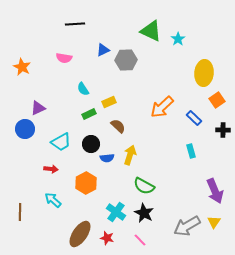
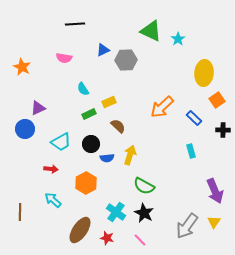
gray arrow: rotated 24 degrees counterclockwise
brown ellipse: moved 4 px up
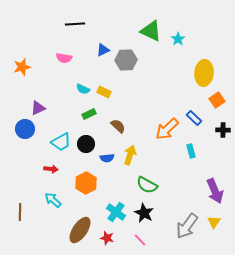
orange star: rotated 30 degrees clockwise
cyan semicircle: rotated 32 degrees counterclockwise
yellow rectangle: moved 5 px left, 10 px up; rotated 48 degrees clockwise
orange arrow: moved 5 px right, 22 px down
black circle: moved 5 px left
green semicircle: moved 3 px right, 1 px up
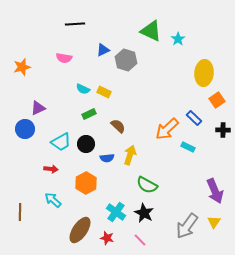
gray hexagon: rotated 20 degrees clockwise
cyan rectangle: moved 3 px left, 4 px up; rotated 48 degrees counterclockwise
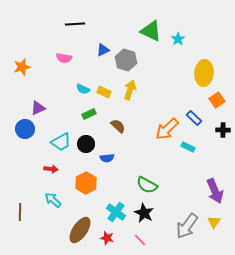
yellow arrow: moved 65 px up
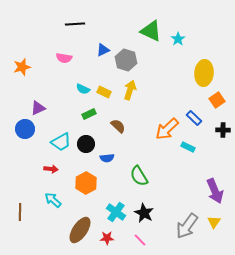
green semicircle: moved 8 px left, 9 px up; rotated 30 degrees clockwise
red star: rotated 16 degrees counterclockwise
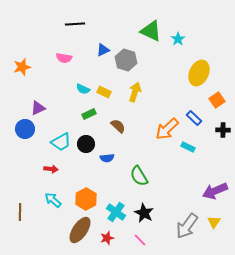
yellow ellipse: moved 5 px left; rotated 20 degrees clockwise
yellow arrow: moved 5 px right, 2 px down
orange hexagon: moved 16 px down
purple arrow: rotated 90 degrees clockwise
red star: rotated 16 degrees counterclockwise
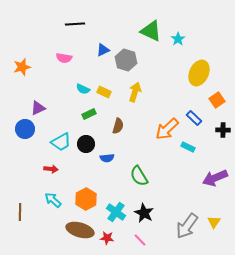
brown semicircle: rotated 63 degrees clockwise
purple arrow: moved 13 px up
brown ellipse: rotated 72 degrees clockwise
red star: rotated 24 degrees clockwise
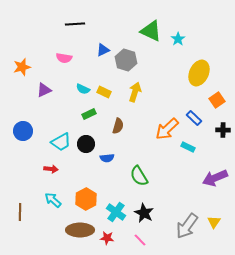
purple triangle: moved 6 px right, 18 px up
blue circle: moved 2 px left, 2 px down
brown ellipse: rotated 16 degrees counterclockwise
